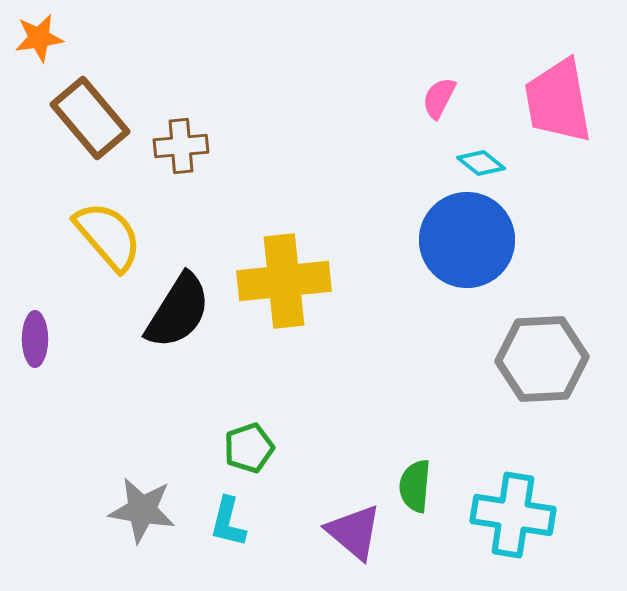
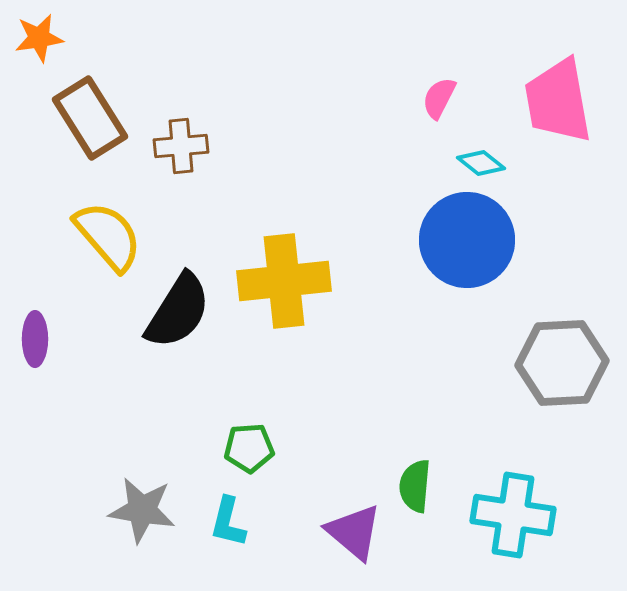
brown rectangle: rotated 8 degrees clockwise
gray hexagon: moved 20 px right, 4 px down
green pentagon: rotated 15 degrees clockwise
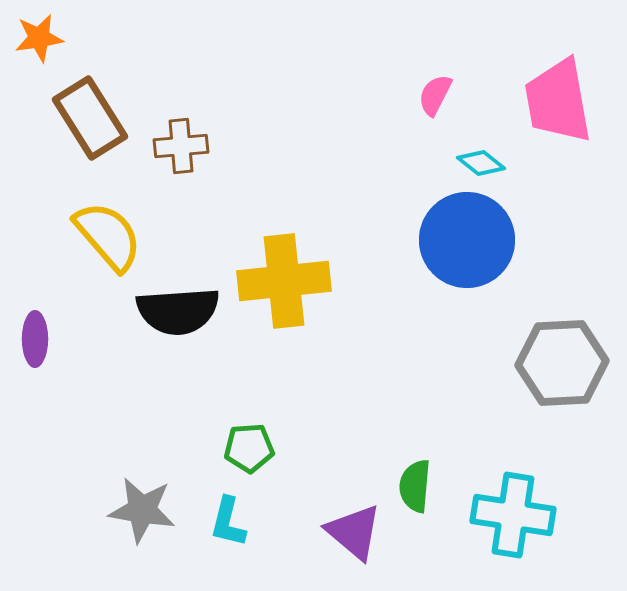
pink semicircle: moved 4 px left, 3 px up
black semicircle: rotated 54 degrees clockwise
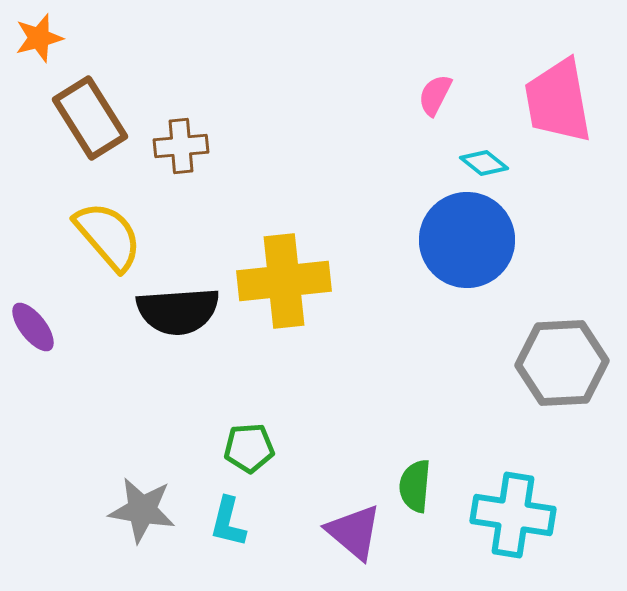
orange star: rotated 6 degrees counterclockwise
cyan diamond: moved 3 px right
purple ellipse: moved 2 px left, 12 px up; rotated 38 degrees counterclockwise
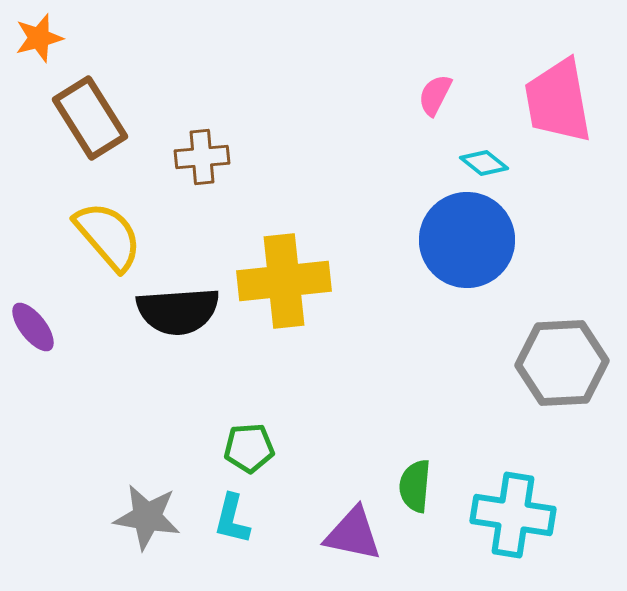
brown cross: moved 21 px right, 11 px down
gray star: moved 5 px right, 7 px down
cyan L-shape: moved 4 px right, 3 px up
purple triangle: moved 1 px left, 2 px down; rotated 28 degrees counterclockwise
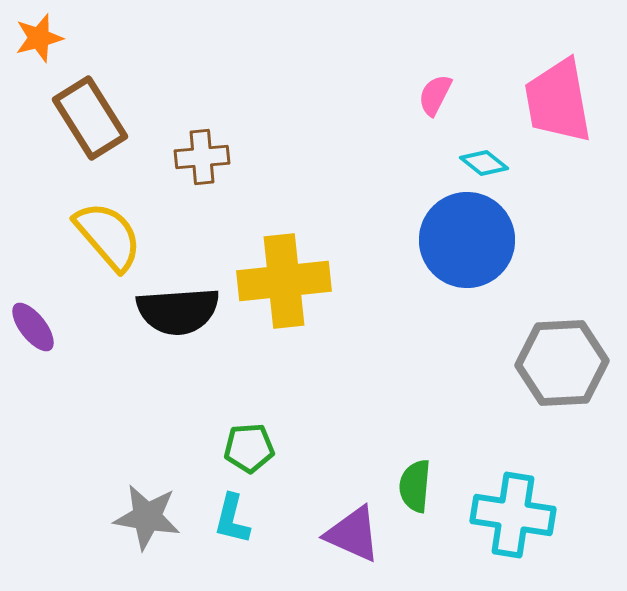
purple triangle: rotated 12 degrees clockwise
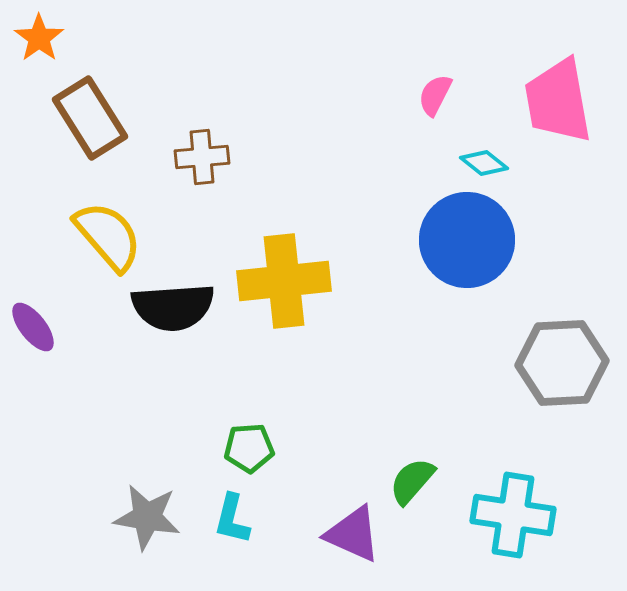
orange star: rotated 21 degrees counterclockwise
black semicircle: moved 5 px left, 4 px up
green semicircle: moved 3 px left, 5 px up; rotated 36 degrees clockwise
